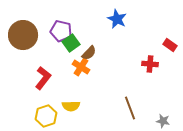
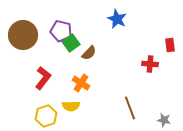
red rectangle: rotated 48 degrees clockwise
orange cross: moved 16 px down
gray star: moved 1 px right, 1 px up
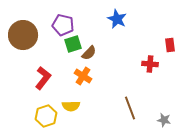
purple pentagon: moved 2 px right, 6 px up
green square: moved 2 px right, 1 px down; rotated 18 degrees clockwise
orange cross: moved 2 px right, 7 px up
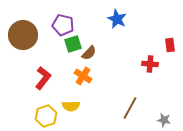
brown line: rotated 50 degrees clockwise
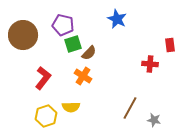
yellow semicircle: moved 1 px down
gray star: moved 10 px left
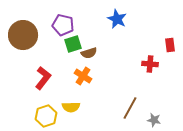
brown semicircle: rotated 28 degrees clockwise
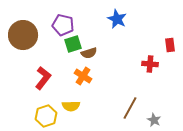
yellow semicircle: moved 1 px up
gray star: rotated 16 degrees clockwise
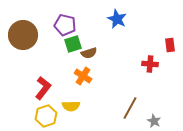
purple pentagon: moved 2 px right
red L-shape: moved 10 px down
gray star: moved 1 px down
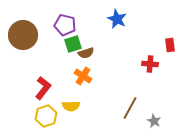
brown semicircle: moved 3 px left
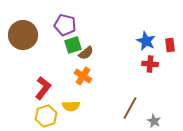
blue star: moved 29 px right, 22 px down
green square: moved 1 px down
brown semicircle: rotated 21 degrees counterclockwise
